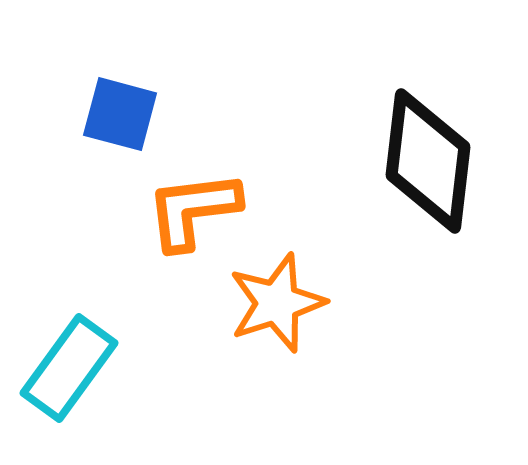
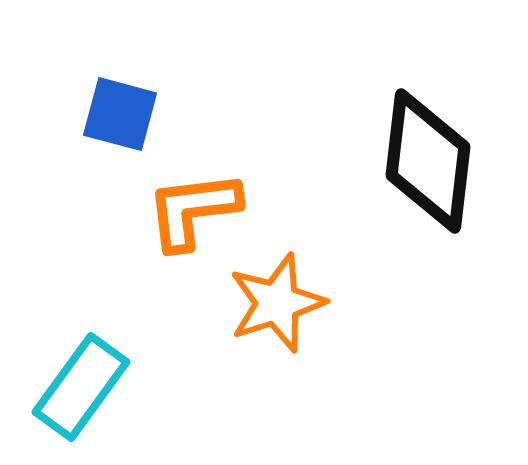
cyan rectangle: moved 12 px right, 19 px down
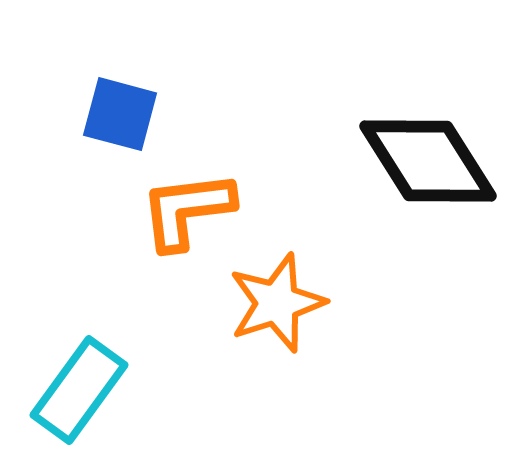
black diamond: rotated 39 degrees counterclockwise
orange L-shape: moved 6 px left
cyan rectangle: moved 2 px left, 3 px down
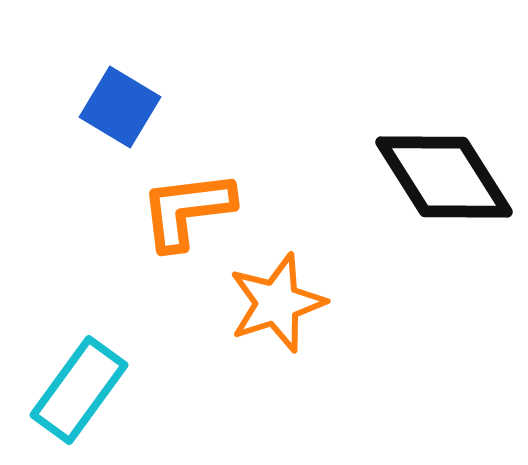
blue square: moved 7 px up; rotated 16 degrees clockwise
black diamond: moved 16 px right, 16 px down
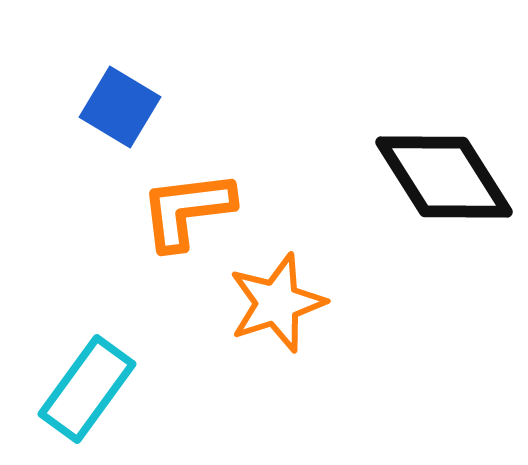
cyan rectangle: moved 8 px right, 1 px up
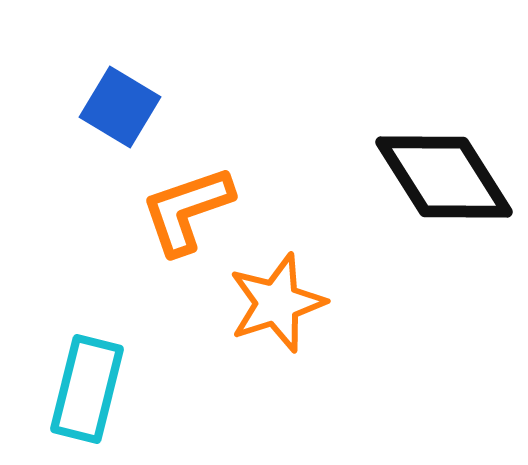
orange L-shape: rotated 12 degrees counterclockwise
cyan rectangle: rotated 22 degrees counterclockwise
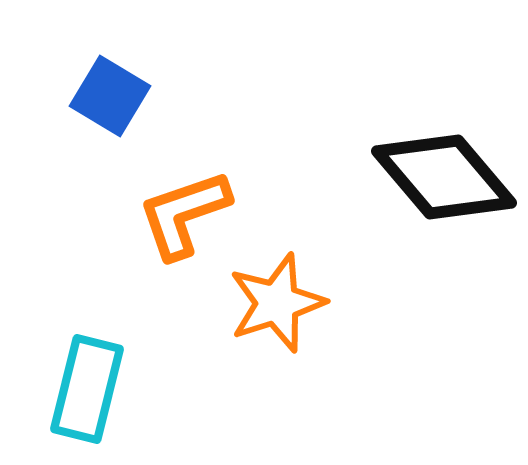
blue square: moved 10 px left, 11 px up
black diamond: rotated 8 degrees counterclockwise
orange L-shape: moved 3 px left, 4 px down
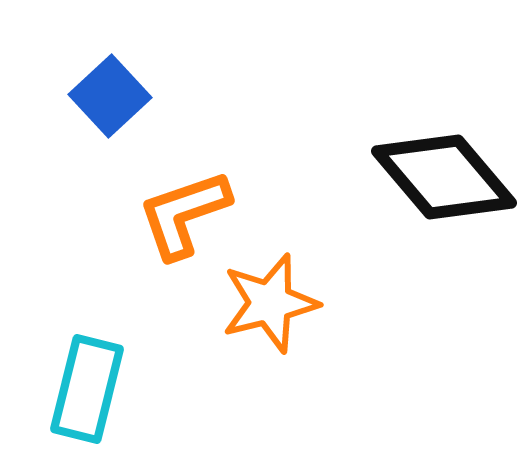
blue square: rotated 16 degrees clockwise
orange star: moved 7 px left; rotated 4 degrees clockwise
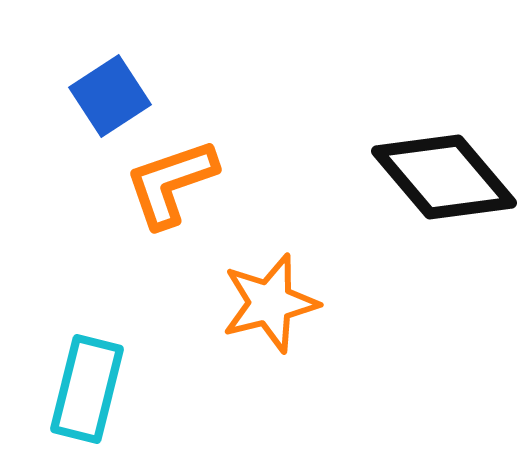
blue square: rotated 10 degrees clockwise
orange L-shape: moved 13 px left, 31 px up
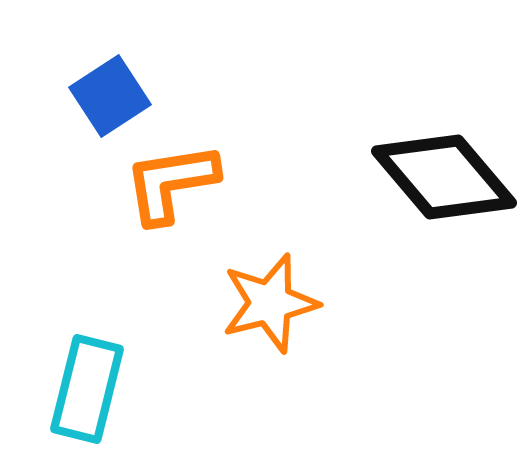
orange L-shape: rotated 10 degrees clockwise
